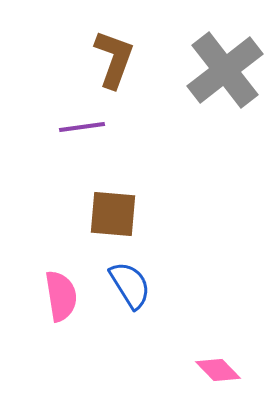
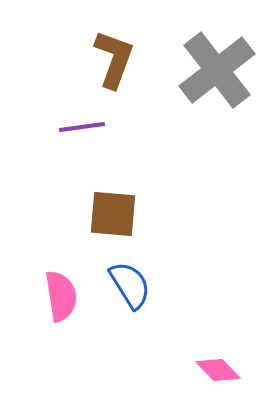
gray cross: moved 8 px left
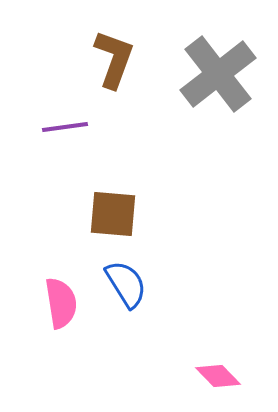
gray cross: moved 1 px right, 4 px down
purple line: moved 17 px left
blue semicircle: moved 4 px left, 1 px up
pink semicircle: moved 7 px down
pink diamond: moved 6 px down
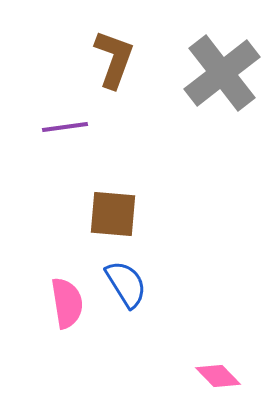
gray cross: moved 4 px right, 1 px up
pink semicircle: moved 6 px right
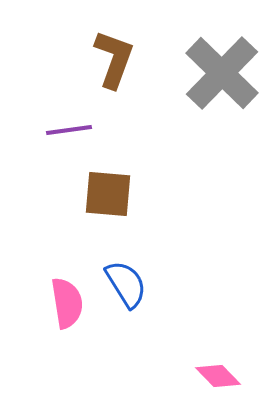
gray cross: rotated 8 degrees counterclockwise
purple line: moved 4 px right, 3 px down
brown square: moved 5 px left, 20 px up
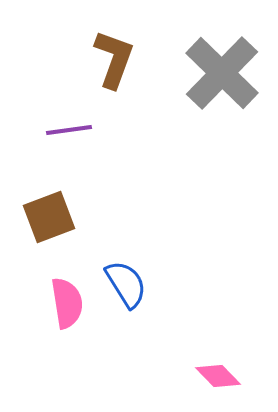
brown square: moved 59 px left, 23 px down; rotated 26 degrees counterclockwise
